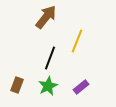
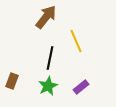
yellow line: moved 1 px left; rotated 45 degrees counterclockwise
black line: rotated 10 degrees counterclockwise
brown rectangle: moved 5 px left, 4 px up
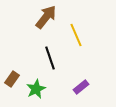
yellow line: moved 6 px up
black line: rotated 30 degrees counterclockwise
brown rectangle: moved 2 px up; rotated 14 degrees clockwise
green star: moved 12 px left, 3 px down
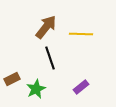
brown arrow: moved 10 px down
yellow line: moved 5 px right, 1 px up; rotated 65 degrees counterclockwise
brown rectangle: rotated 28 degrees clockwise
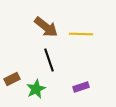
brown arrow: rotated 90 degrees clockwise
black line: moved 1 px left, 2 px down
purple rectangle: rotated 21 degrees clockwise
